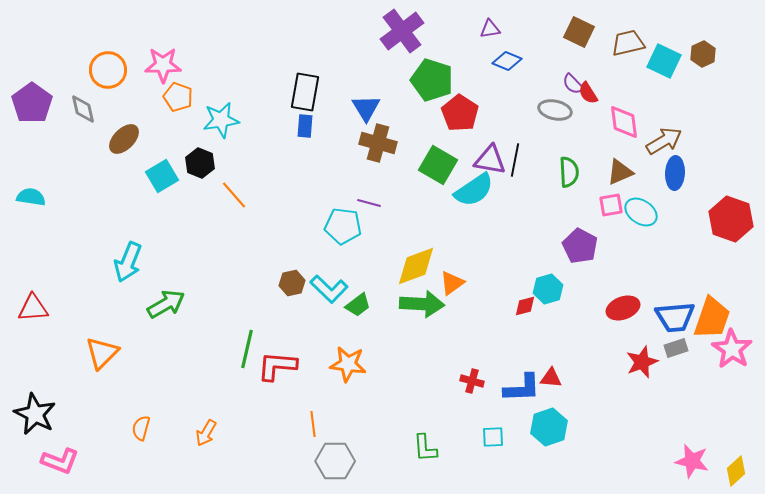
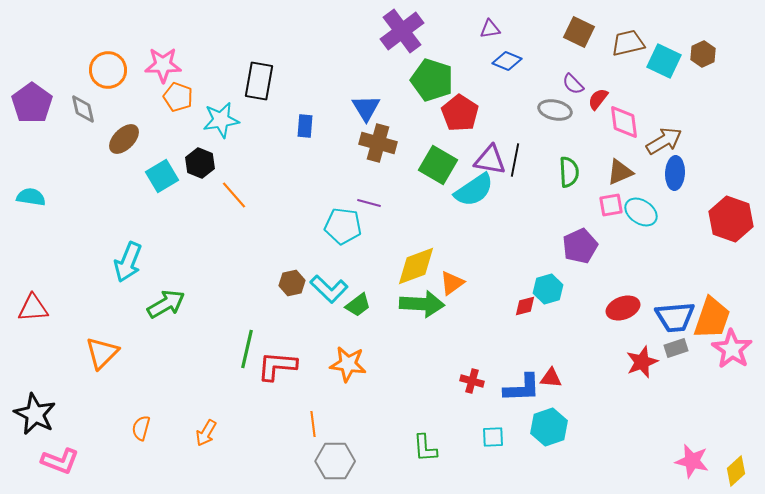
black rectangle at (305, 92): moved 46 px left, 11 px up
red semicircle at (588, 93): moved 10 px right, 6 px down; rotated 70 degrees clockwise
purple pentagon at (580, 246): rotated 20 degrees clockwise
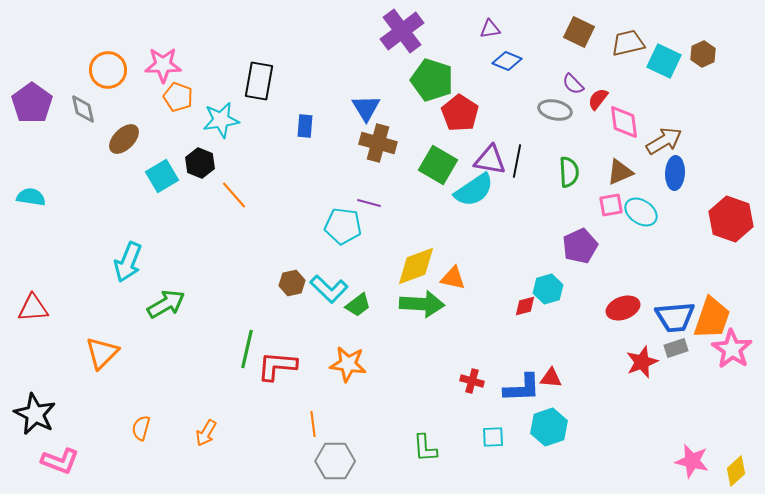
black line at (515, 160): moved 2 px right, 1 px down
orange triangle at (452, 283): moved 1 px right, 5 px up; rotated 48 degrees clockwise
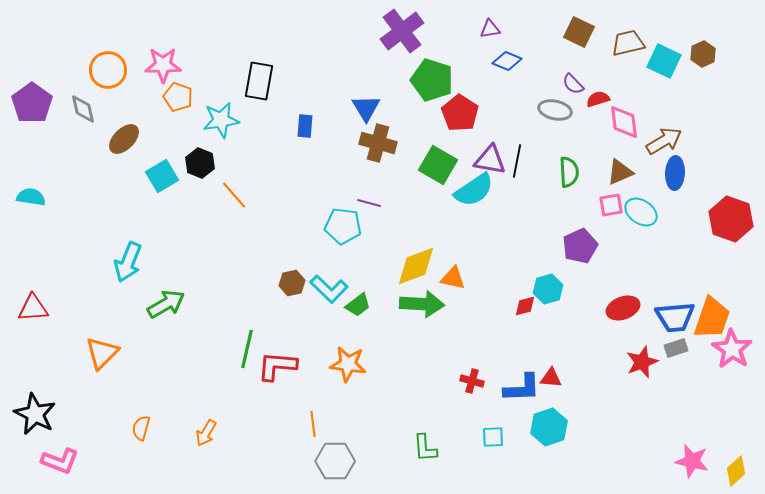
red semicircle at (598, 99): rotated 35 degrees clockwise
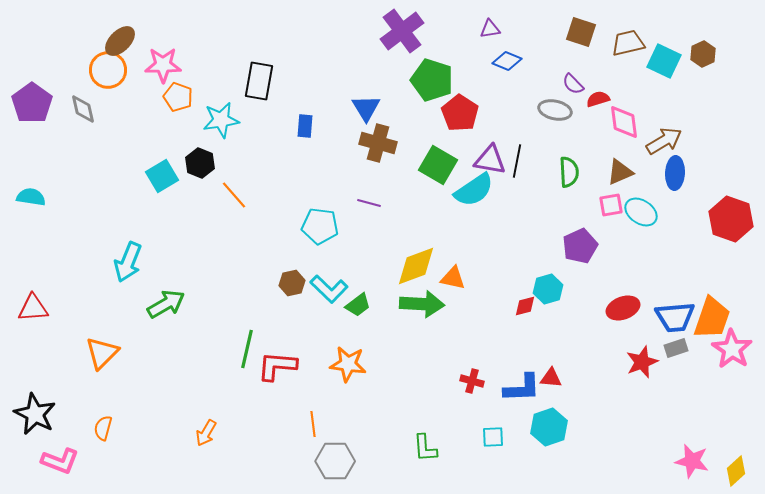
brown square at (579, 32): moved 2 px right; rotated 8 degrees counterclockwise
brown ellipse at (124, 139): moved 4 px left, 98 px up
cyan pentagon at (343, 226): moved 23 px left
orange semicircle at (141, 428): moved 38 px left
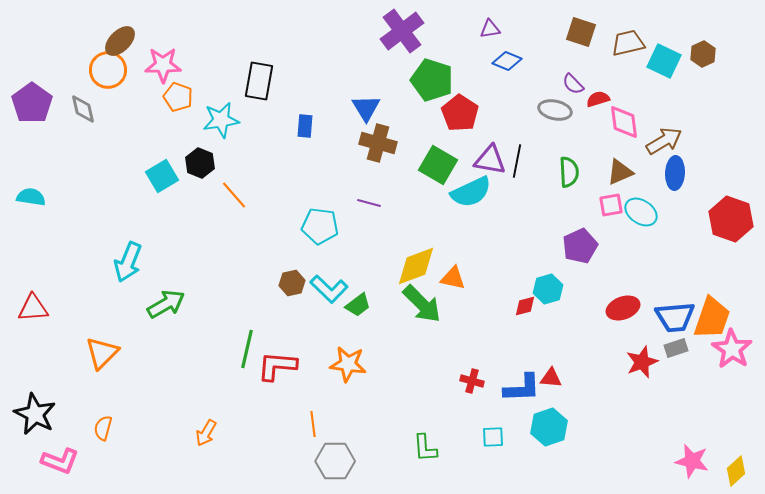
cyan semicircle at (474, 190): moved 3 px left, 2 px down; rotated 9 degrees clockwise
green arrow at (422, 304): rotated 42 degrees clockwise
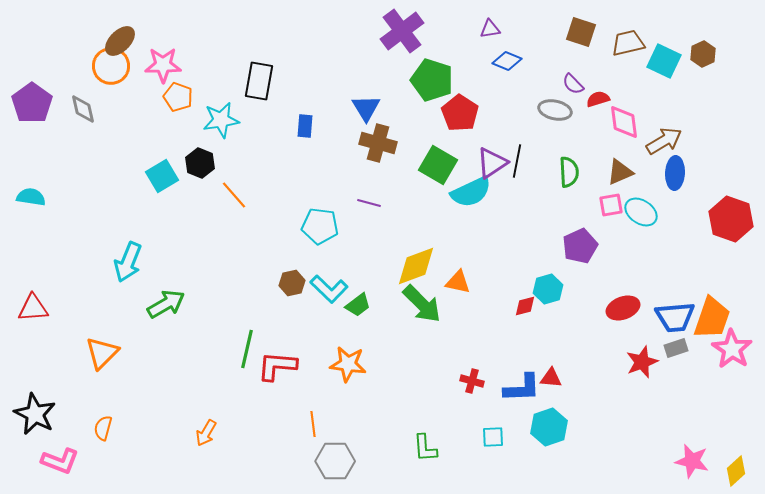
orange circle at (108, 70): moved 3 px right, 4 px up
purple triangle at (490, 160): moved 2 px right, 3 px down; rotated 44 degrees counterclockwise
orange triangle at (453, 278): moved 5 px right, 4 px down
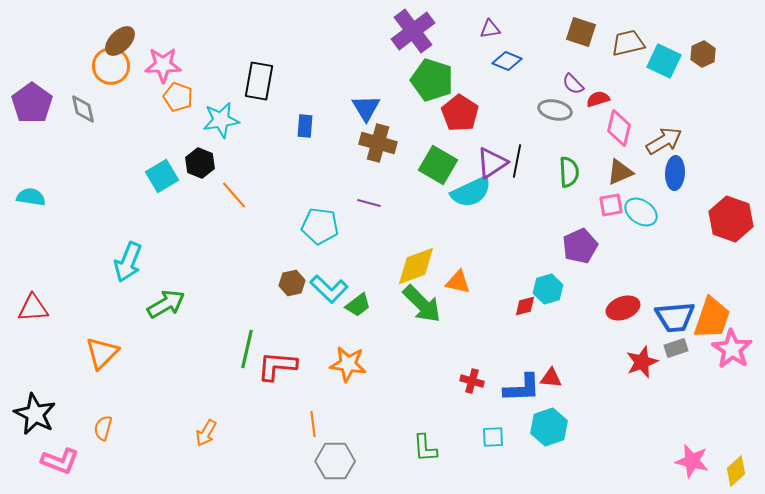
purple cross at (402, 31): moved 11 px right
pink diamond at (624, 122): moved 5 px left, 6 px down; rotated 21 degrees clockwise
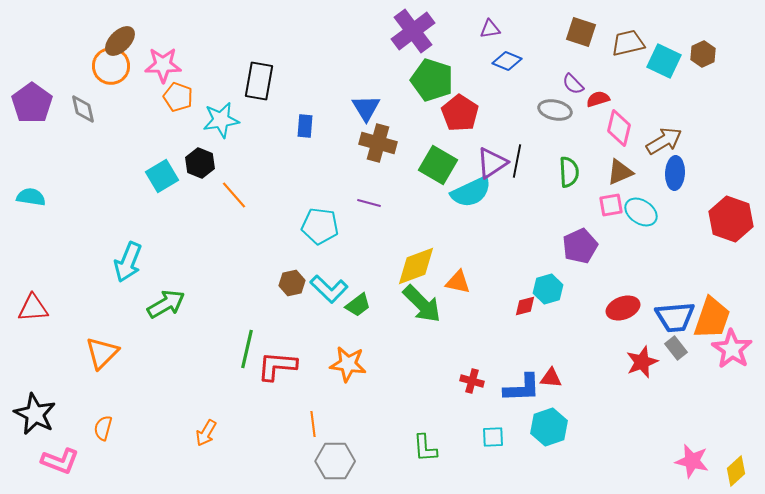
gray rectangle at (676, 348): rotated 70 degrees clockwise
